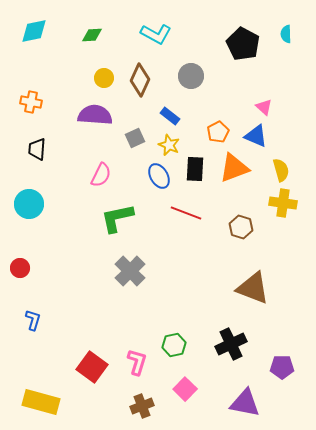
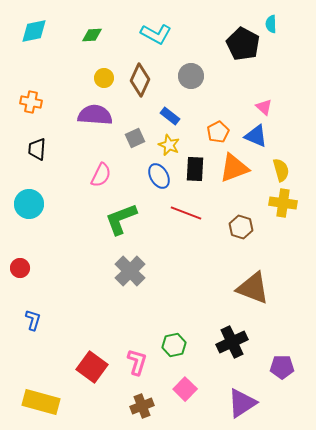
cyan semicircle: moved 15 px left, 10 px up
green L-shape: moved 4 px right, 1 px down; rotated 9 degrees counterclockwise
black cross: moved 1 px right, 2 px up
purple triangle: moved 3 px left; rotated 44 degrees counterclockwise
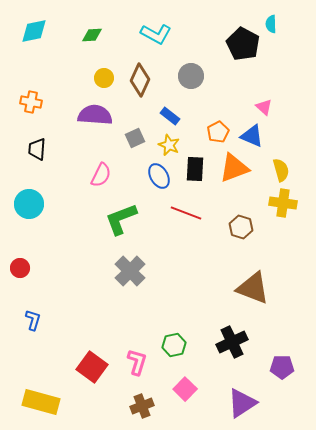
blue triangle: moved 4 px left
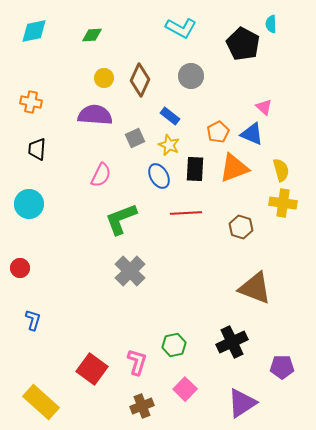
cyan L-shape: moved 25 px right, 6 px up
blue triangle: moved 2 px up
red line: rotated 24 degrees counterclockwise
brown triangle: moved 2 px right
red square: moved 2 px down
yellow rectangle: rotated 27 degrees clockwise
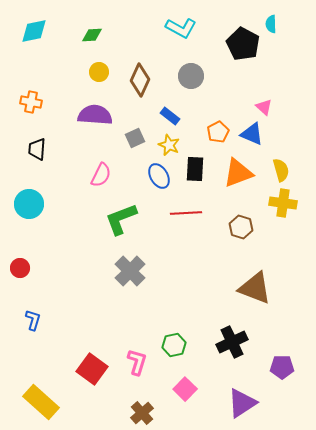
yellow circle: moved 5 px left, 6 px up
orange triangle: moved 4 px right, 5 px down
brown cross: moved 7 px down; rotated 20 degrees counterclockwise
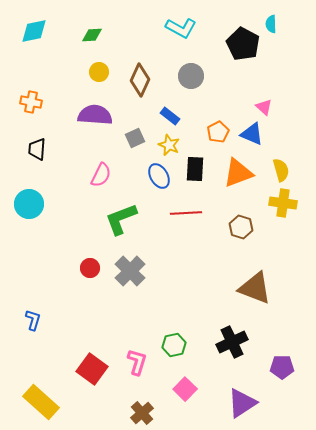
red circle: moved 70 px right
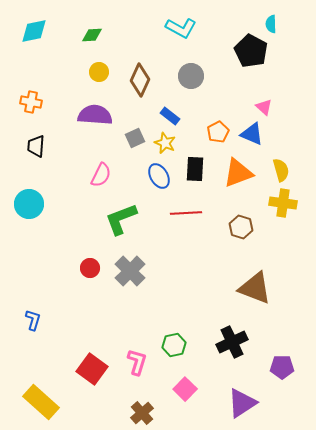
black pentagon: moved 8 px right, 7 px down
yellow star: moved 4 px left, 2 px up
black trapezoid: moved 1 px left, 3 px up
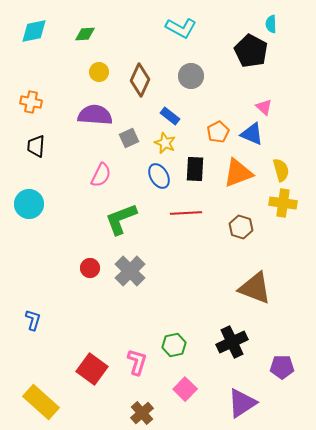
green diamond: moved 7 px left, 1 px up
gray square: moved 6 px left
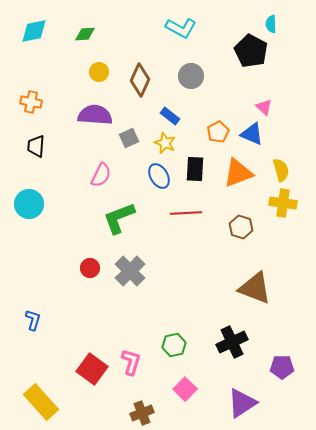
green L-shape: moved 2 px left, 1 px up
pink L-shape: moved 6 px left
yellow rectangle: rotated 6 degrees clockwise
brown cross: rotated 20 degrees clockwise
